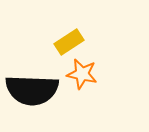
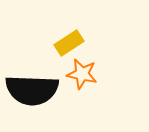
yellow rectangle: moved 1 px down
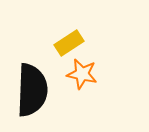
black semicircle: rotated 90 degrees counterclockwise
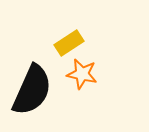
black semicircle: rotated 22 degrees clockwise
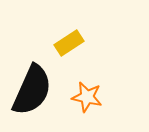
orange star: moved 5 px right, 23 px down
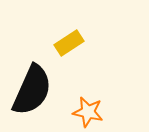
orange star: moved 1 px right, 15 px down
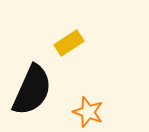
orange star: rotated 8 degrees clockwise
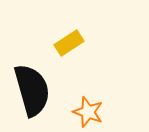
black semicircle: rotated 40 degrees counterclockwise
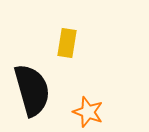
yellow rectangle: moved 2 px left; rotated 48 degrees counterclockwise
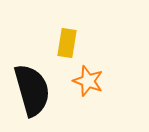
orange star: moved 31 px up
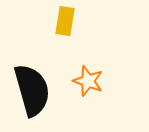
yellow rectangle: moved 2 px left, 22 px up
